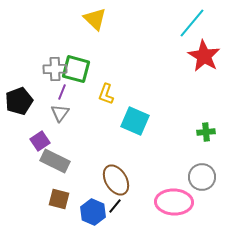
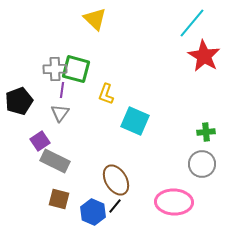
purple line: moved 2 px up; rotated 14 degrees counterclockwise
gray circle: moved 13 px up
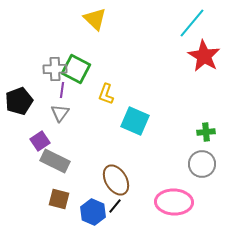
green square: rotated 12 degrees clockwise
